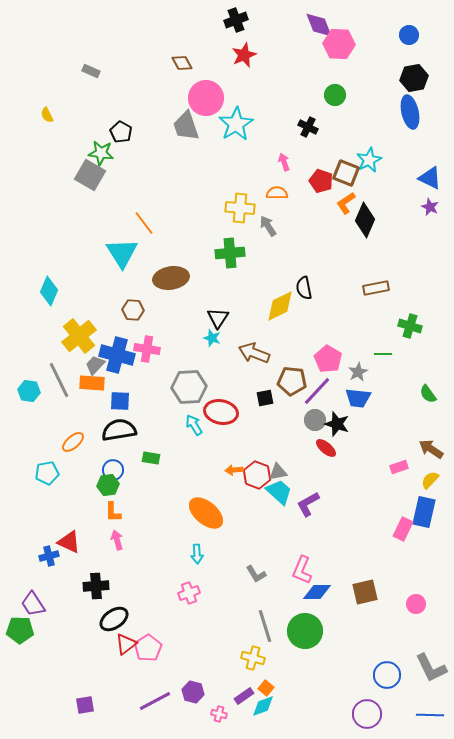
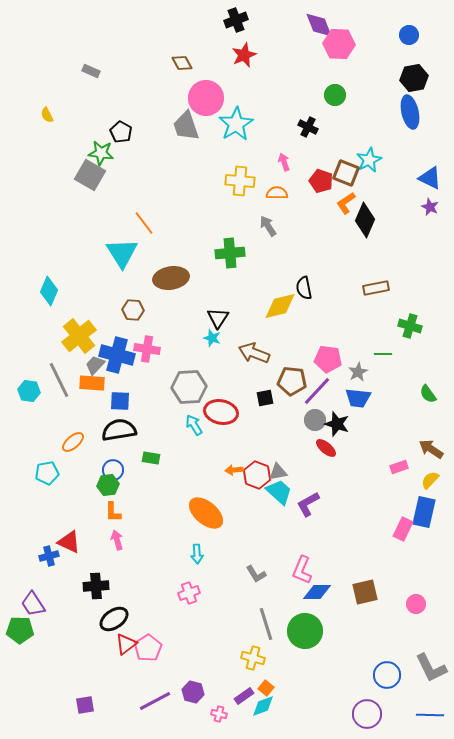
yellow cross at (240, 208): moved 27 px up
yellow diamond at (280, 306): rotated 12 degrees clockwise
pink pentagon at (328, 359): rotated 24 degrees counterclockwise
gray line at (265, 626): moved 1 px right, 2 px up
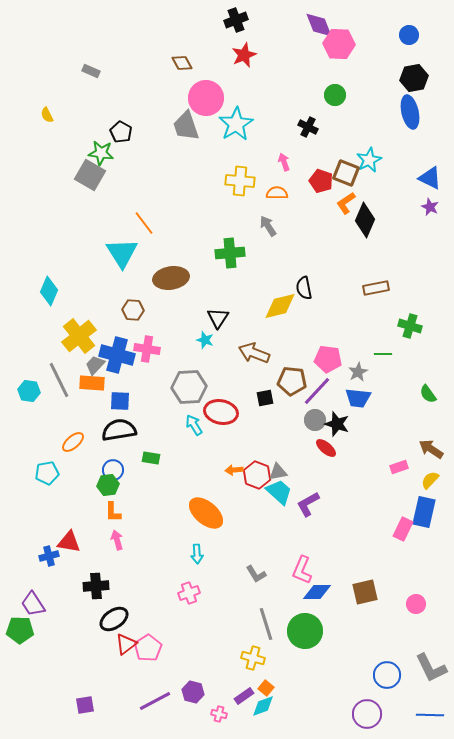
cyan star at (212, 338): moved 7 px left, 2 px down
red triangle at (69, 542): rotated 15 degrees counterclockwise
